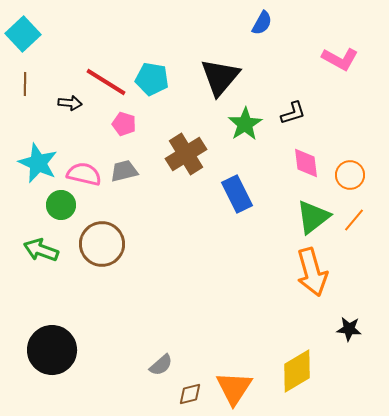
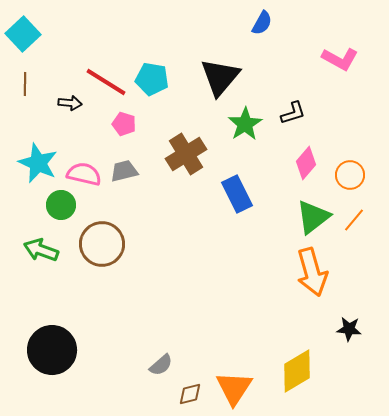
pink diamond: rotated 48 degrees clockwise
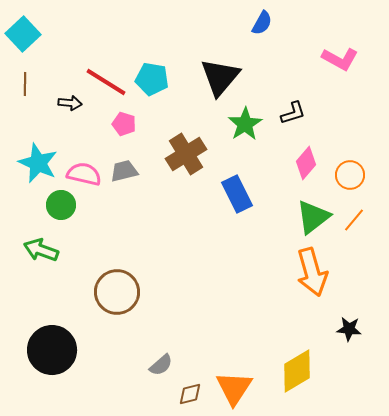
brown circle: moved 15 px right, 48 px down
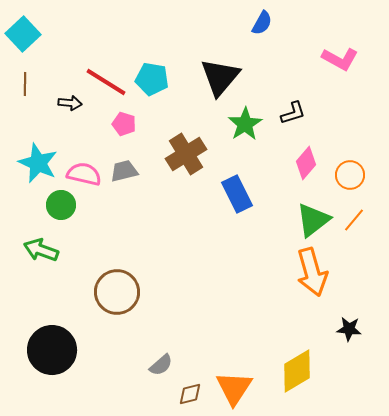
green triangle: moved 3 px down
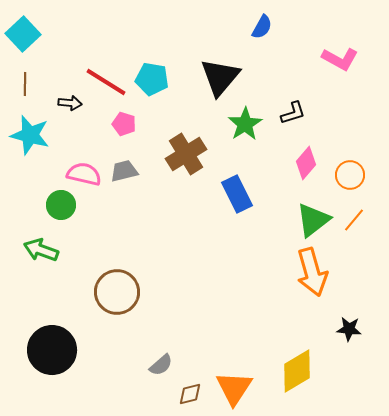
blue semicircle: moved 4 px down
cyan star: moved 8 px left, 28 px up; rotated 9 degrees counterclockwise
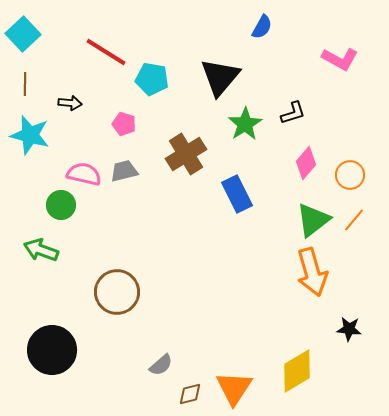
red line: moved 30 px up
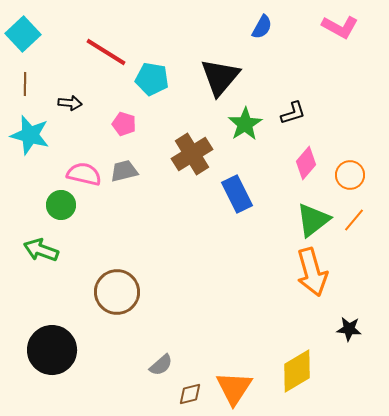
pink L-shape: moved 32 px up
brown cross: moved 6 px right
